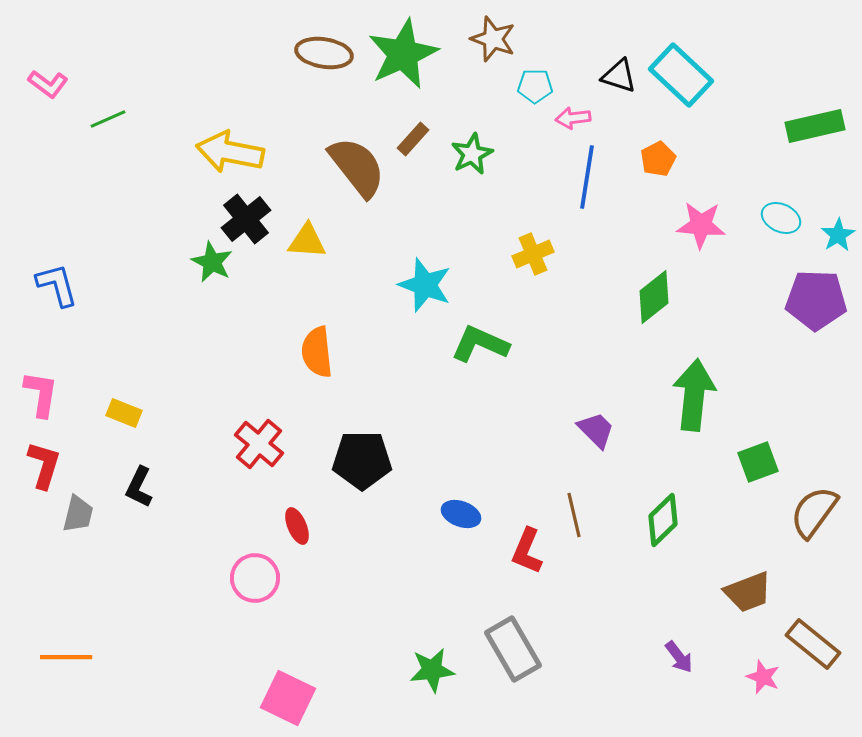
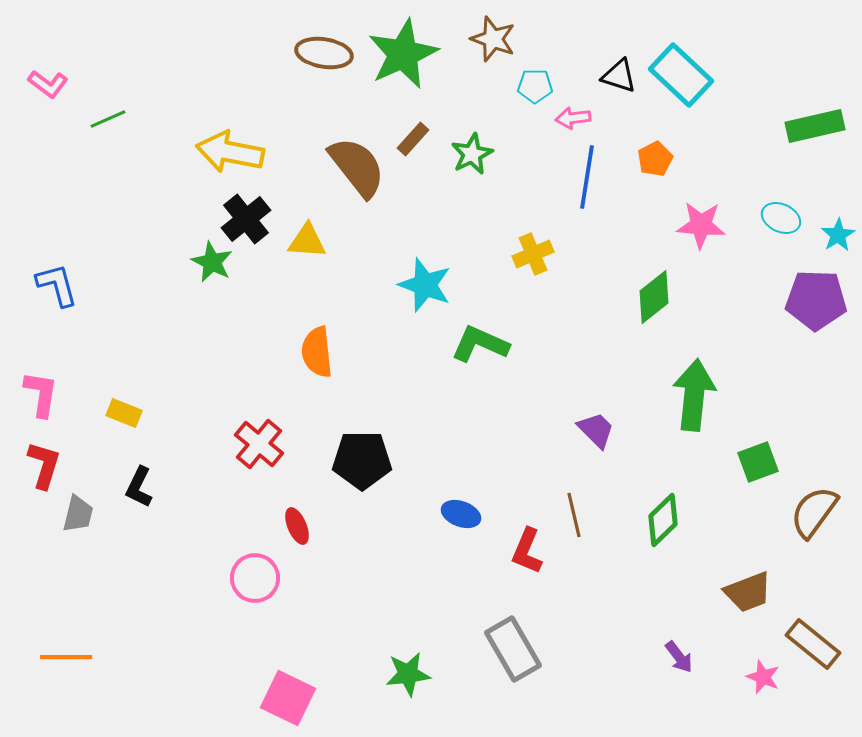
orange pentagon at (658, 159): moved 3 px left
green star at (432, 670): moved 24 px left, 4 px down
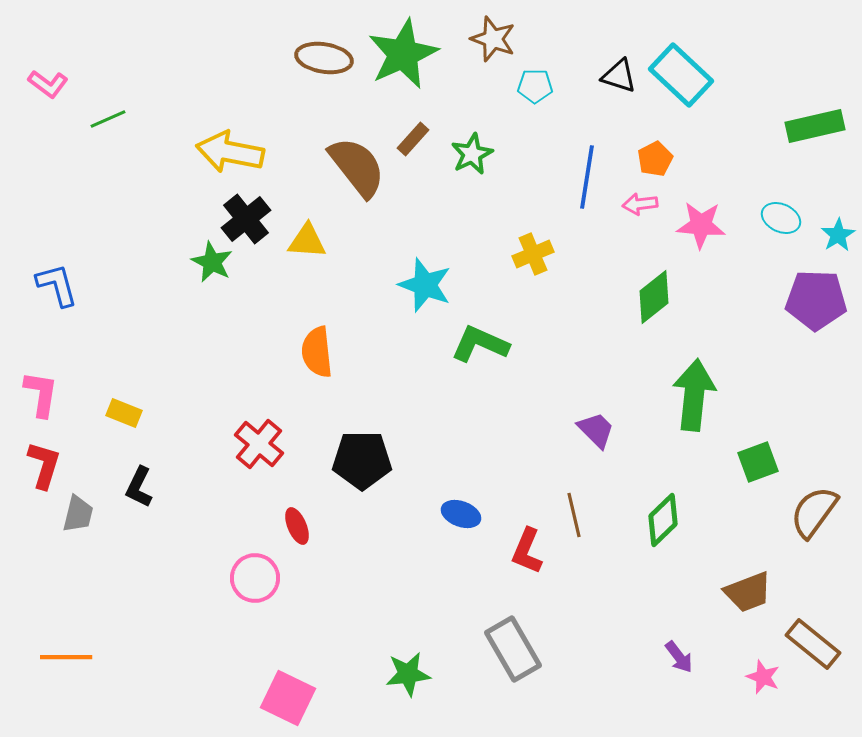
brown ellipse at (324, 53): moved 5 px down
pink arrow at (573, 118): moved 67 px right, 86 px down
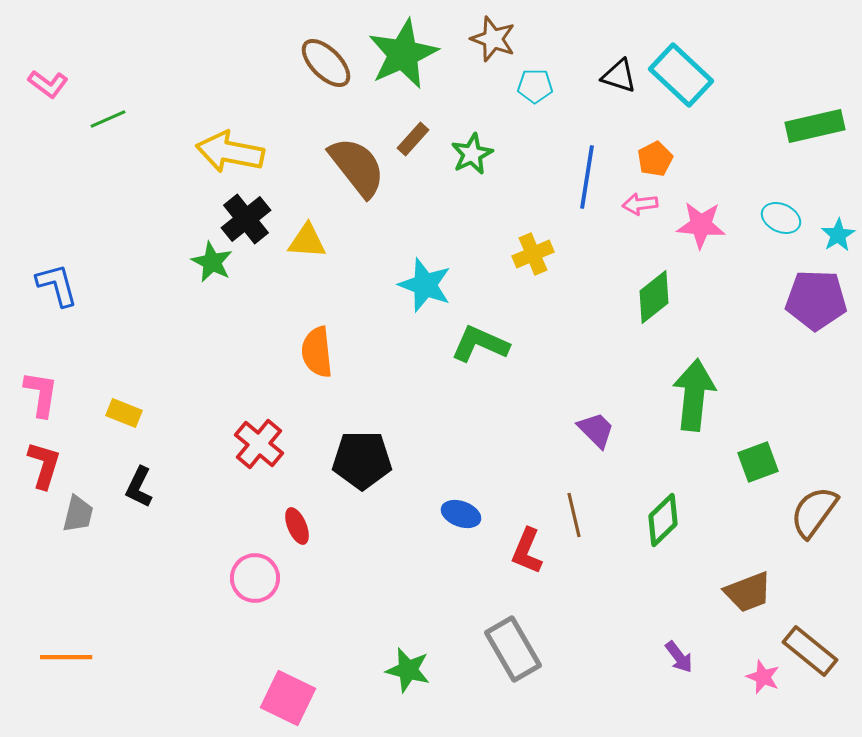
brown ellipse at (324, 58): moved 2 px right, 5 px down; rotated 36 degrees clockwise
brown rectangle at (813, 644): moved 3 px left, 7 px down
green star at (408, 674): moved 4 px up; rotated 21 degrees clockwise
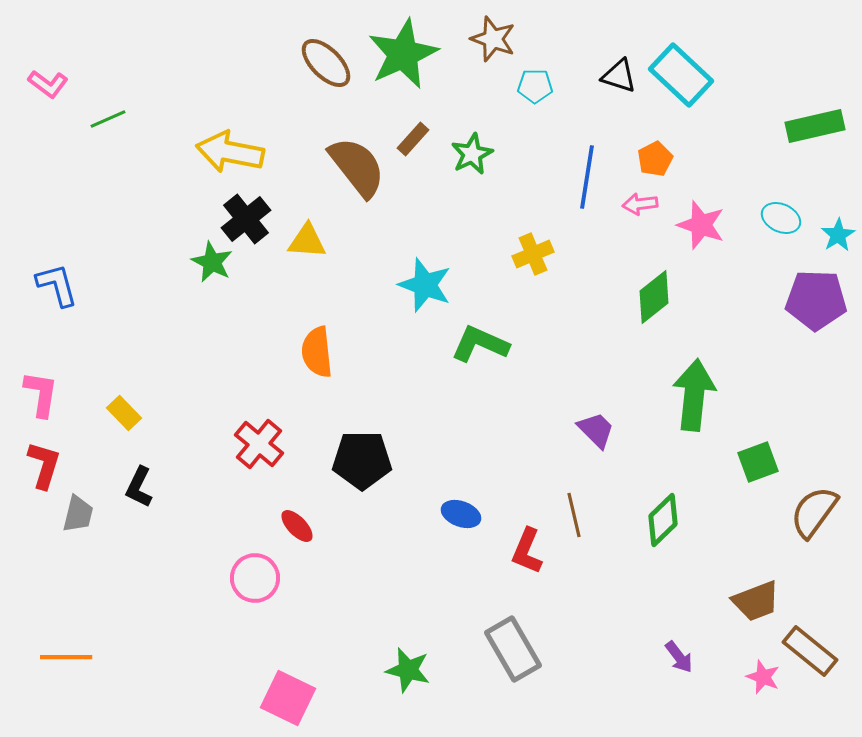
pink star at (701, 225): rotated 15 degrees clockwise
yellow rectangle at (124, 413): rotated 24 degrees clockwise
red ellipse at (297, 526): rotated 21 degrees counterclockwise
brown trapezoid at (748, 592): moved 8 px right, 9 px down
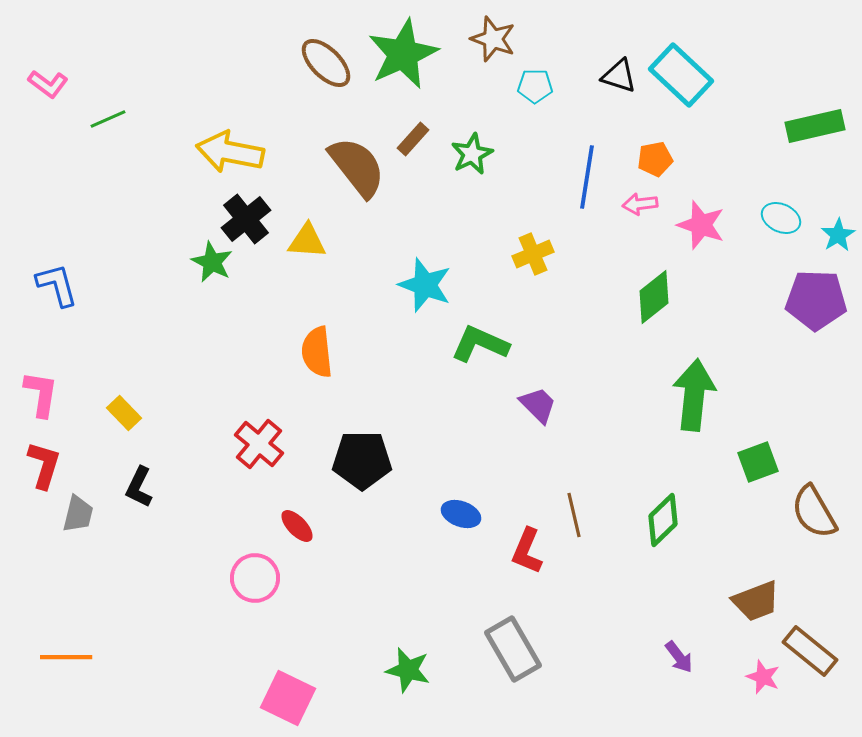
orange pentagon at (655, 159): rotated 16 degrees clockwise
purple trapezoid at (596, 430): moved 58 px left, 25 px up
brown semicircle at (814, 512): rotated 66 degrees counterclockwise
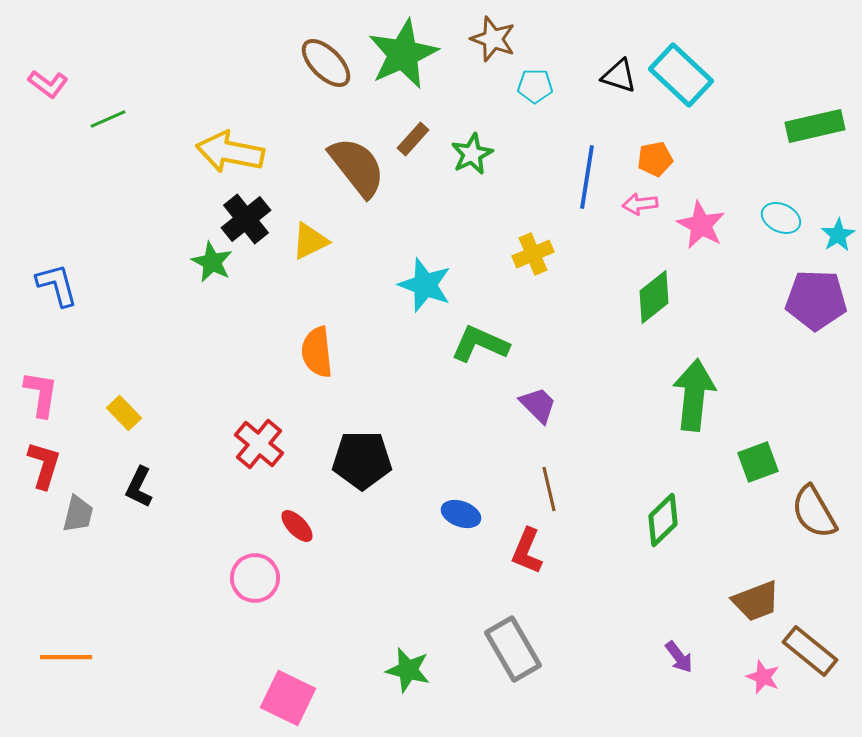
pink star at (701, 225): rotated 9 degrees clockwise
yellow triangle at (307, 241): moved 3 px right; rotated 30 degrees counterclockwise
brown line at (574, 515): moved 25 px left, 26 px up
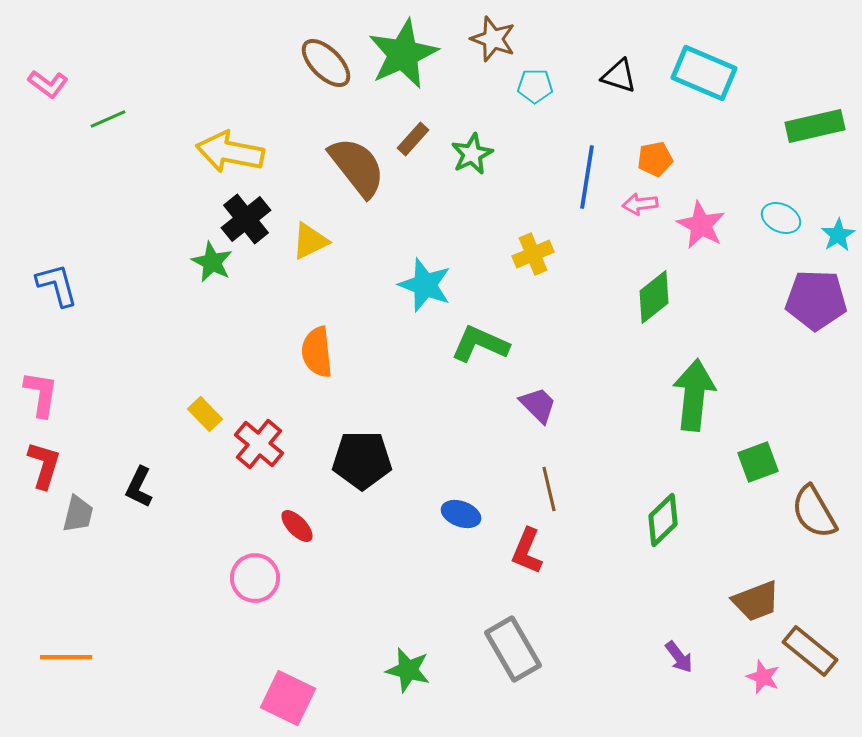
cyan rectangle at (681, 75): moved 23 px right, 2 px up; rotated 20 degrees counterclockwise
yellow rectangle at (124, 413): moved 81 px right, 1 px down
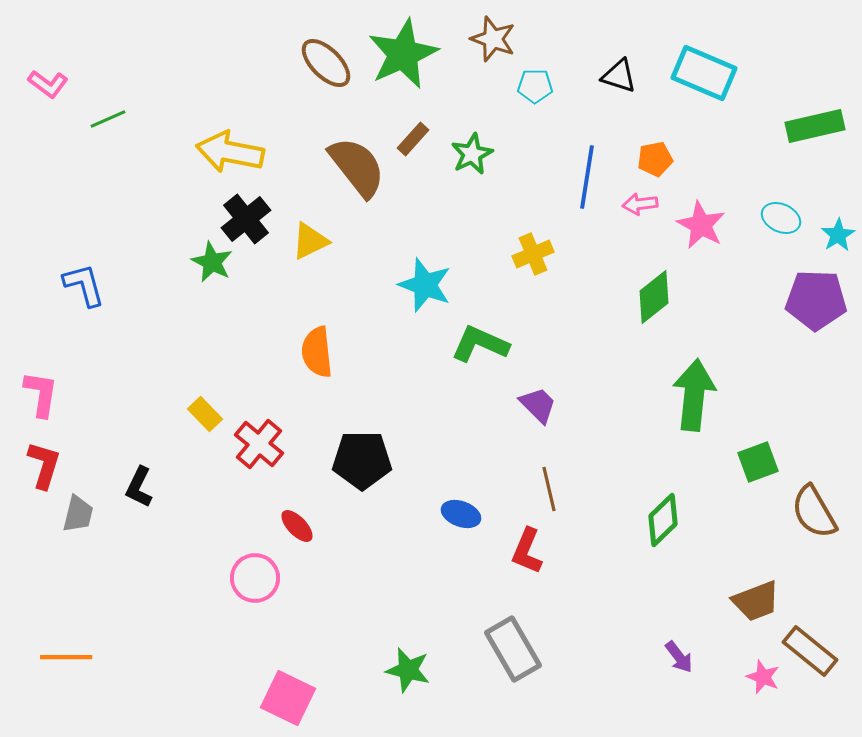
blue L-shape at (57, 285): moved 27 px right
